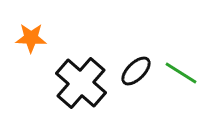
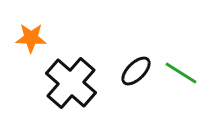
black cross: moved 10 px left
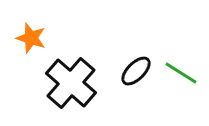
orange star: rotated 16 degrees clockwise
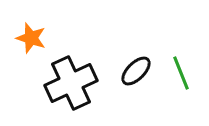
green line: rotated 36 degrees clockwise
black cross: rotated 24 degrees clockwise
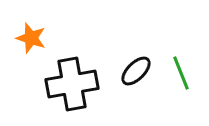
black cross: moved 1 px right, 1 px down; rotated 15 degrees clockwise
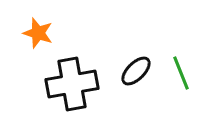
orange star: moved 7 px right, 5 px up
